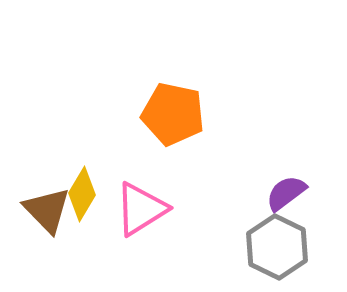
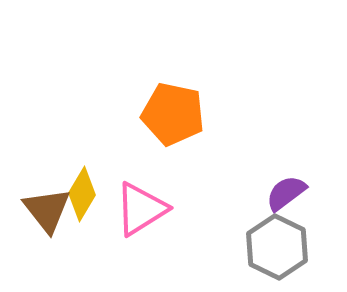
brown triangle: rotated 6 degrees clockwise
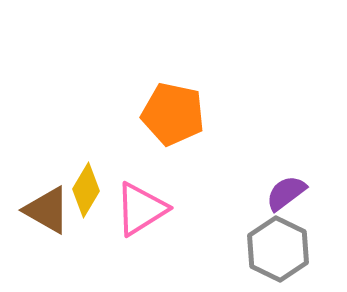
yellow diamond: moved 4 px right, 4 px up
brown triangle: rotated 22 degrees counterclockwise
gray hexagon: moved 1 px right, 2 px down
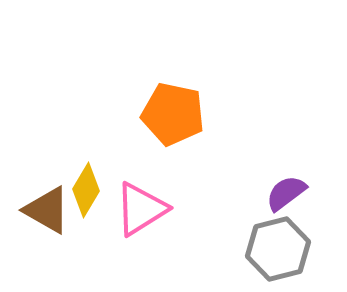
gray hexagon: rotated 20 degrees clockwise
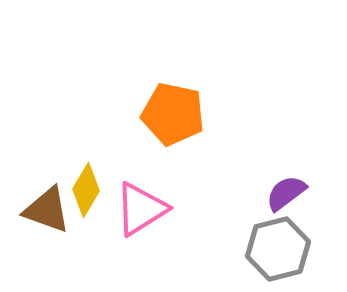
brown triangle: rotated 10 degrees counterclockwise
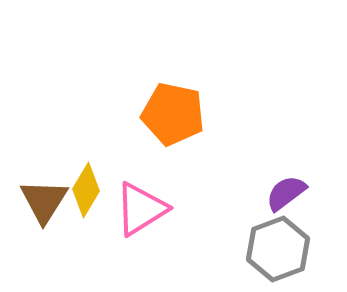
brown triangle: moved 3 px left, 9 px up; rotated 42 degrees clockwise
gray hexagon: rotated 6 degrees counterclockwise
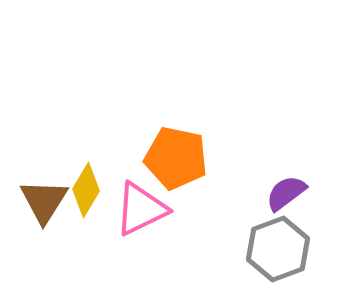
orange pentagon: moved 3 px right, 44 px down
pink triangle: rotated 6 degrees clockwise
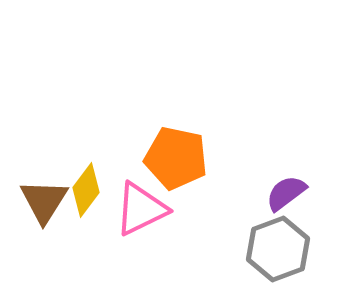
yellow diamond: rotated 6 degrees clockwise
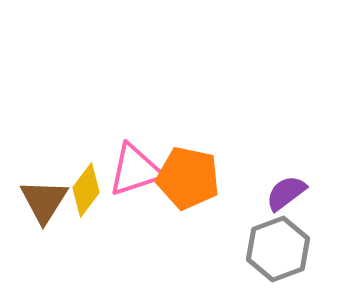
orange pentagon: moved 12 px right, 20 px down
pink triangle: moved 6 px left, 39 px up; rotated 8 degrees clockwise
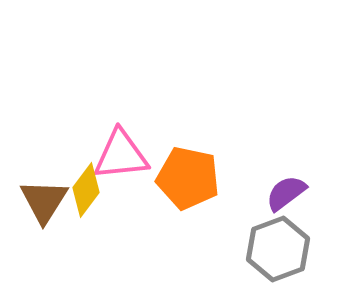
pink triangle: moved 14 px left, 15 px up; rotated 12 degrees clockwise
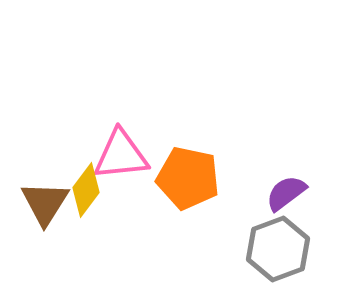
brown triangle: moved 1 px right, 2 px down
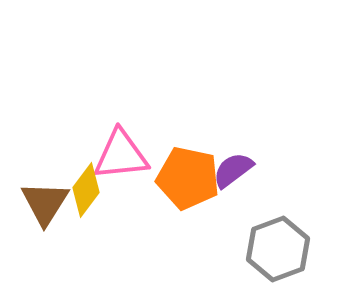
purple semicircle: moved 53 px left, 23 px up
